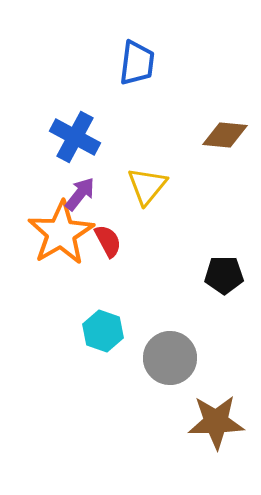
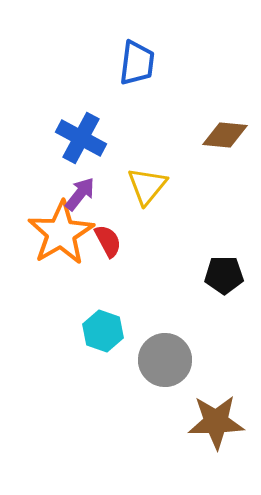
blue cross: moved 6 px right, 1 px down
gray circle: moved 5 px left, 2 px down
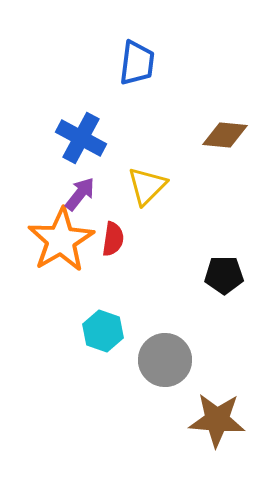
yellow triangle: rotated 6 degrees clockwise
orange star: moved 7 px down
red semicircle: moved 5 px right, 2 px up; rotated 36 degrees clockwise
brown star: moved 1 px right, 2 px up; rotated 6 degrees clockwise
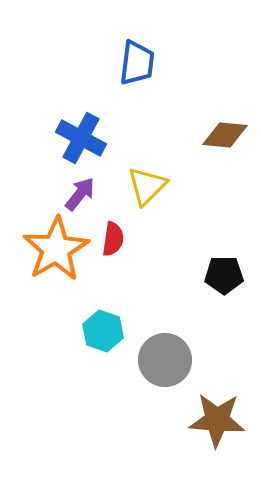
orange star: moved 5 px left, 9 px down
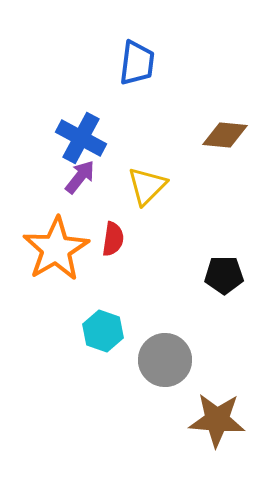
purple arrow: moved 17 px up
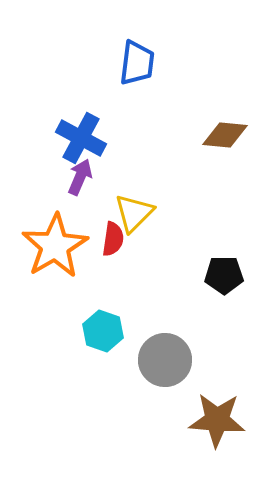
purple arrow: rotated 15 degrees counterclockwise
yellow triangle: moved 13 px left, 27 px down
orange star: moved 1 px left, 3 px up
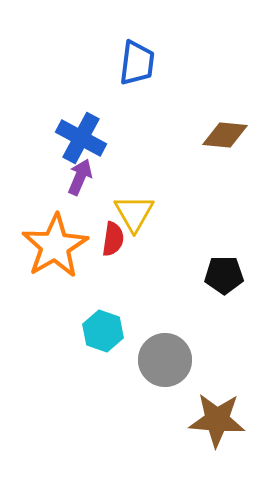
yellow triangle: rotated 15 degrees counterclockwise
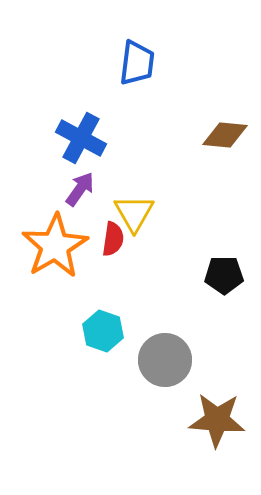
purple arrow: moved 12 px down; rotated 12 degrees clockwise
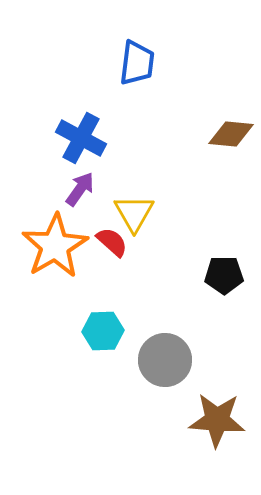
brown diamond: moved 6 px right, 1 px up
red semicircle: moved 1 px left, 3 px down; rotated 56 degrees counterclockwise
cyan hexagon: rotated 21 degrees counterclockwise
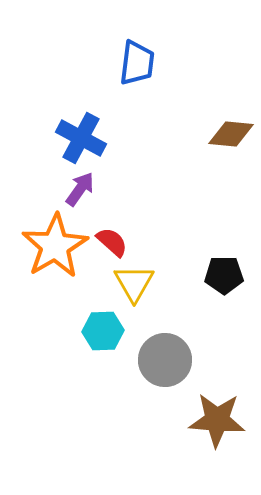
yellow triangle: moved 70 px down
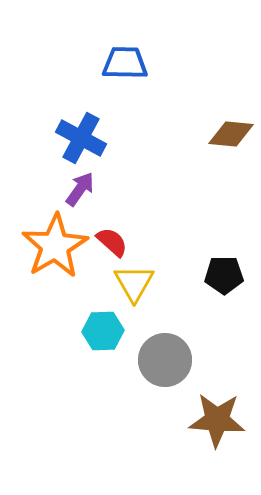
blue trapezoid: moved 12 px left; rotated 96 degrees counterclockwise
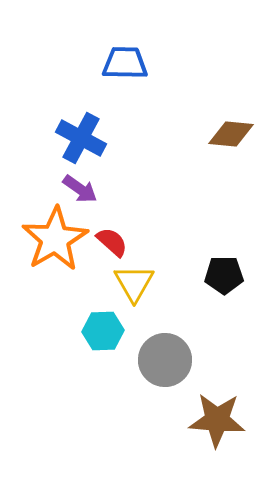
purple arrow: rotated 90 degrees clockwise
orange star: moved 7 px up
